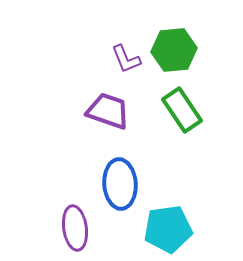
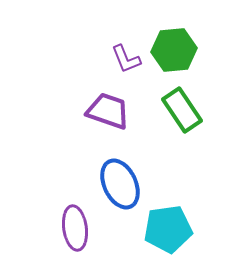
blue ellipse: rotated 21 degrees counterclockwise
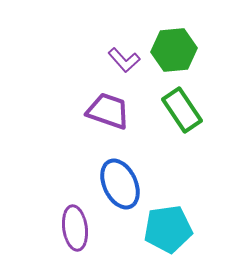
purple L-shape: moved 2 px left, 1 px down; rotated 20 degrees counterclockwise
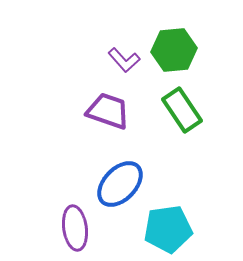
blue ellipse: rotated 69 degrees clockwise
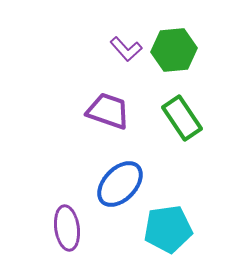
purple L-shape: moved 2 px right, 11 px up
green rectangle: moved 8 px down
purple ellipse: moved 8 px left
